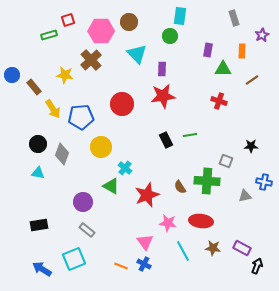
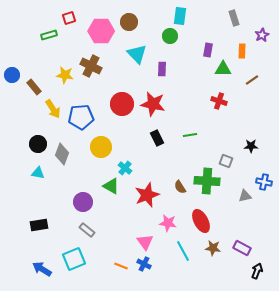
red square at (68, 20): moved 1 px right, 2 px up
brown cross at (91, 60): moved 6 px down; rotated 20 degrees counterclockwise
red star at (163, 96): moved 10 px left, 8 px down; rotated 20 degrees clockwise
black rectangle at (166, 140): moved 9 px left, 2 px up
red ellipse at (201, 221): rotated 55 degrees clockwise
black arrow at (257, 266): moved 5 px down
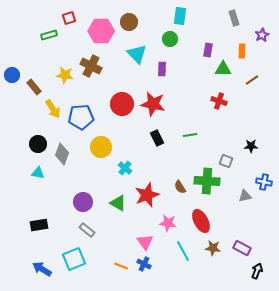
green circle at (170, 36): moved 3 px down
green triangle at (111, 186): moved 7 px right, 17 px down
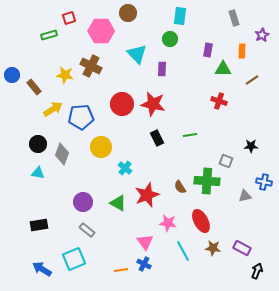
brown circle at (129, 22): moved 1 px left, 9 px up
yellow arrow at (53, 109): rotated 90 degrees counterclockwise
orange line at (121, 266): moved 4 px down; rotated 32 degrees counterclockwise
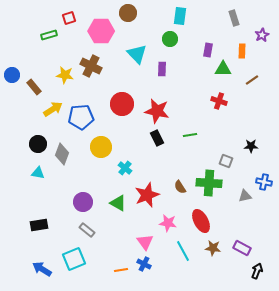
red star at (153, 104): moved 4 px right, 7 px down
green cross at (207, 181): moved 2 px right, 2 px down
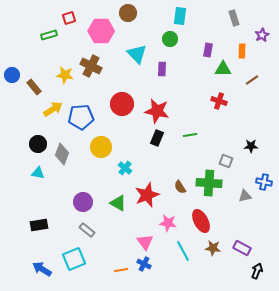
black rectangle at (157, 138): rotated 49 degrees clockwise
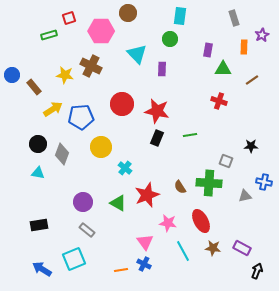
orange rectangle at (242, 51): moved 2 px right, 4 px up
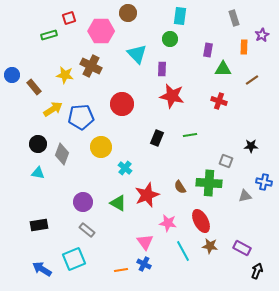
red star at (157, 111): moved 15 px right, 15 px up
brown star at (213, 248): moved 3 px left, 2 px up
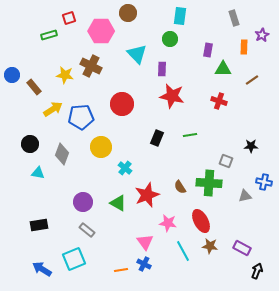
black circle at (38, 144): moved 8 px left
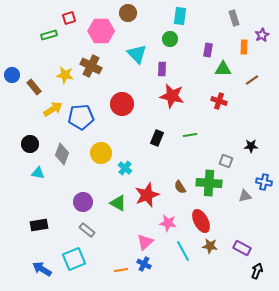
yellow circle at (101, 147): moved 6 px down
pink triangle at (145, 242): rotated 24 degrees clockwise
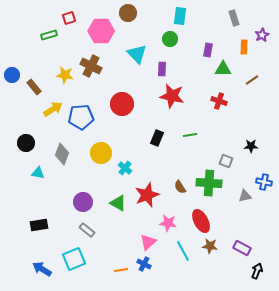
black circle at (30, 144): moved 4 px left, 1 px up
pink triangle at (145, 242): moved 3 px right
